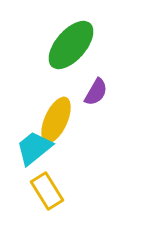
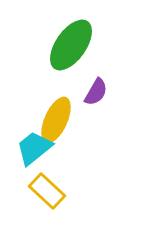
green ellipse: rotated 6 degrees counterclockwise
yellow rectangle: rotated 15 degrees counterclockwise
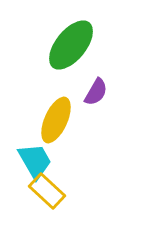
green ellipse: rotated 4 degrees clockwise
cyan trapezoid: moved 1 px right, 13 px down; rotated 99 degrees clockwise
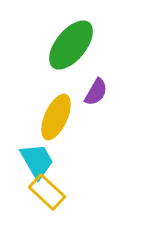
yellow ellipse: moved 3 px up
cyan trapezoid: moved 2 px right
yellow rectangle: moved 1 px down
